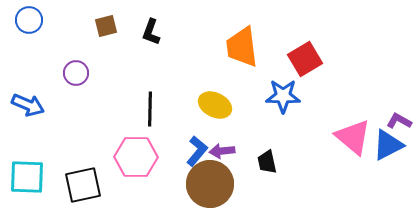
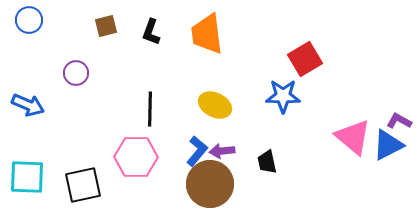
orange trapezoid: moved 35 px left, 13 px up
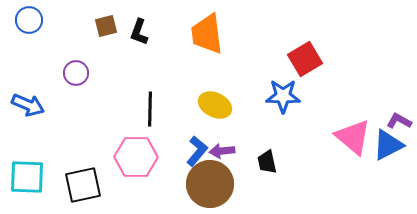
black L-shape: moved 12 px left
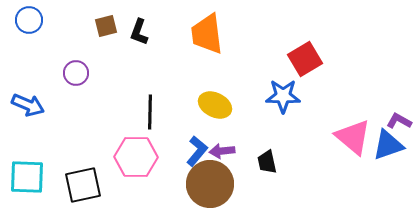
black line: moved 3 px down
blue triangle: rotated 8 degrees clockwise
